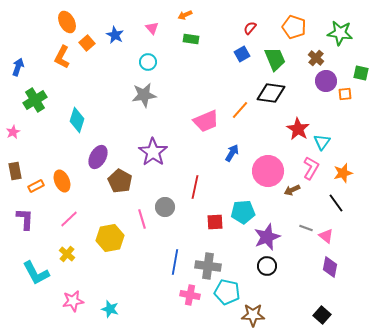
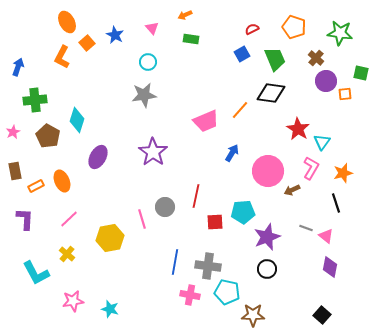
red semicircle at (250, 28): moved 2 px right, 1 px down; rotated 24 degrees clockwise
green cross at (35, 100): rotated 25 degrees clockwise
brown pentagon at (120, 181): moved 72 px left, 45 px up
red line at (195, 187): moved 1 px right, 9 px down
black line at (336, 203): rotated 18 degrees clockwise
black circle at (267, 266): moved 3 px down
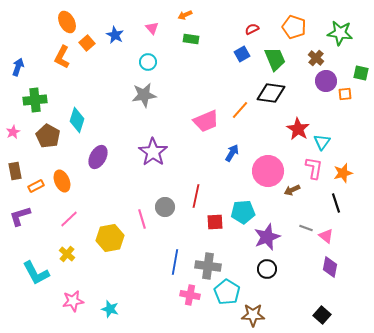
pink L-shape at (311, 168): moved 3 px right; rotated 20 degrees counterclockwise
purple L-shape at (25, 219): moved 5 px left, 3 px up; rotated 110 degrees counterclockwise
cyan pentagon at (227, 292): rotated 20 degrees clockwise
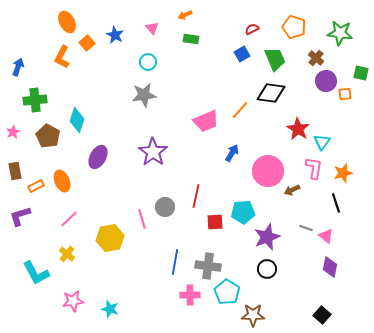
pink cross at (190, 295): rotated 12 degrees counterclockwise
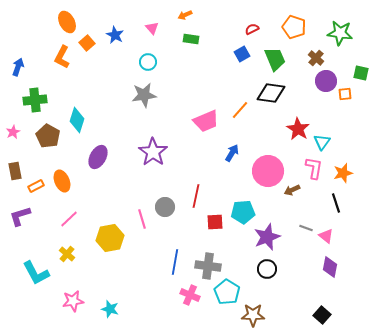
pink cross at (190, 295): rotated 24 degrees clockwise
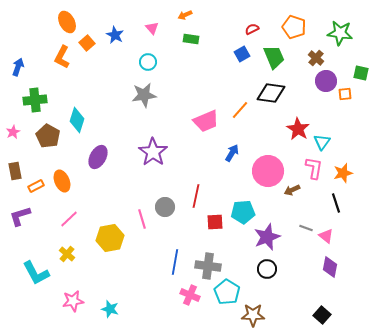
green trapezoid at (275, 59): moved 1 px left, 2 px up
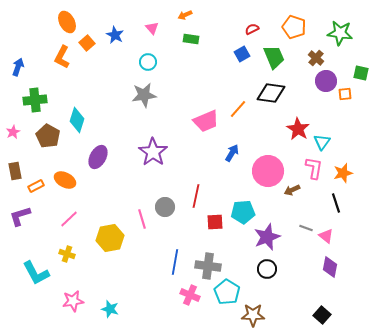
orange line at (240, 110): moved 2 px left, 1 px up
orange ellipse at (62, 181): moved 3 px right, 1 px up; rotated 40 degrees counterclockwise
yellow cross at (67, 254): rotated 21 degrees counterclockwise
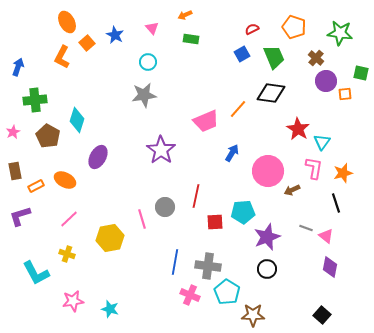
purple star at (153, 152): moved 8 px right, 2 px up
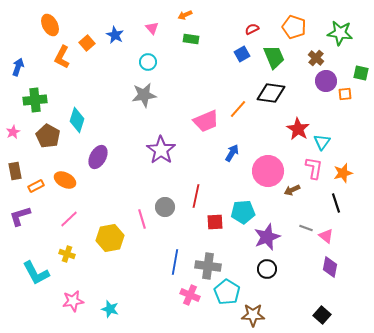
orange ellipse at (67, 22): moved 17 px left, 3 px down
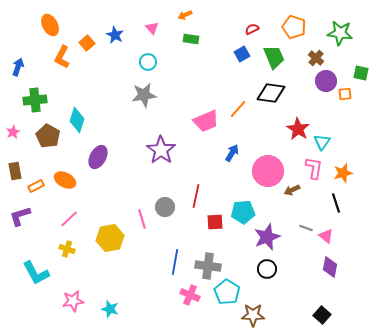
yellow cross at (67, 254): moved 5 px up
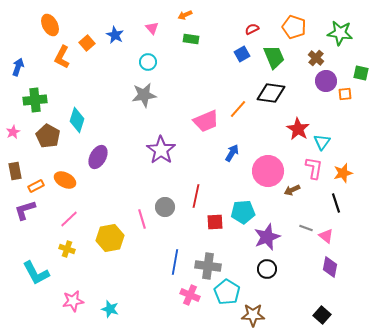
purple L-shape at (20, 216): moved 5 px right, 6 px up
